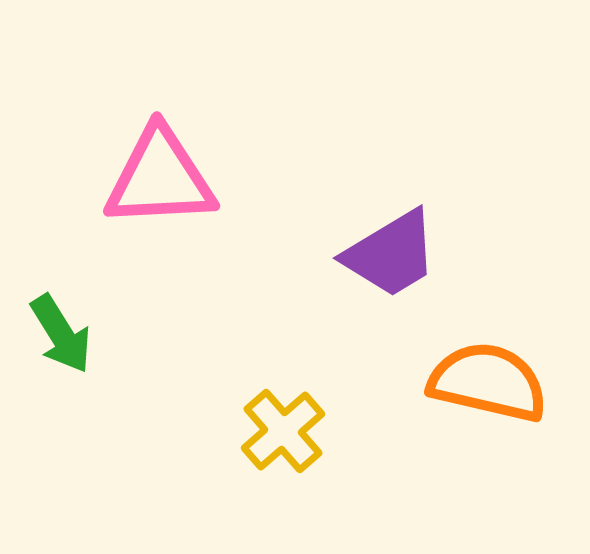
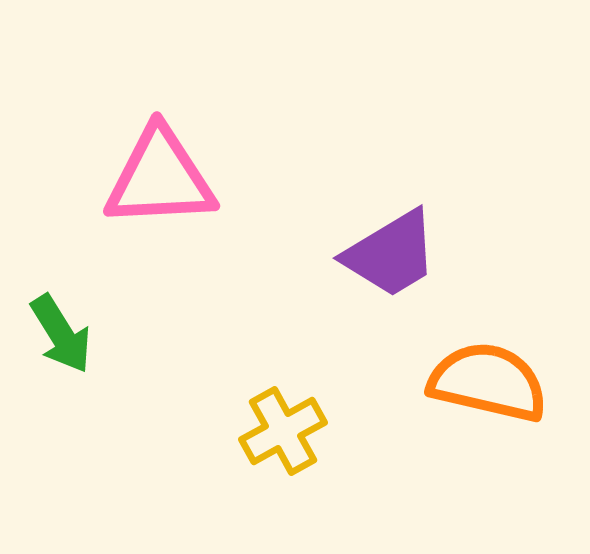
yellow cross: rotated 12 degrees clockwise
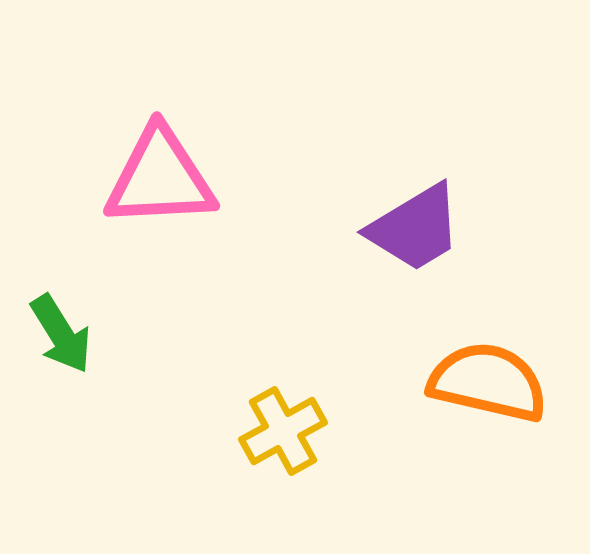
purple trapezoid: moved 24 px right, 26 px up
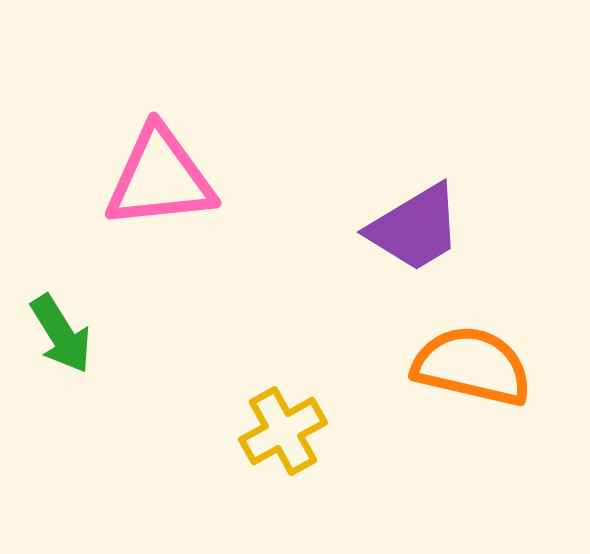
pink triangle: rotated 3 degrees counterclockwise
orange semicircle: moved 16 px left, 16 px up
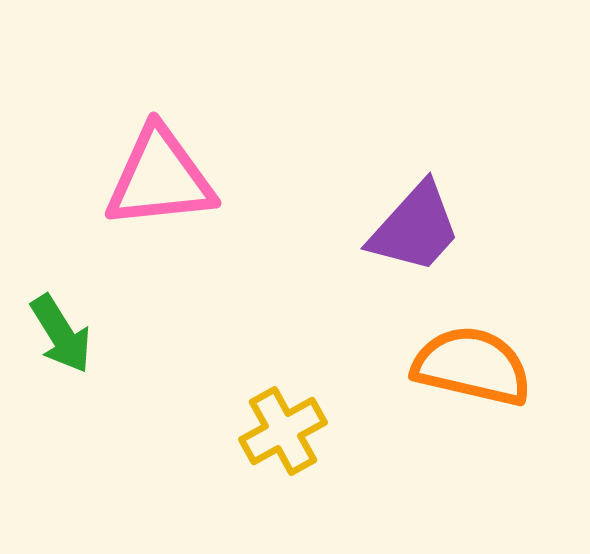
purple trapezoid: rotated 17 degrees counterclockwise
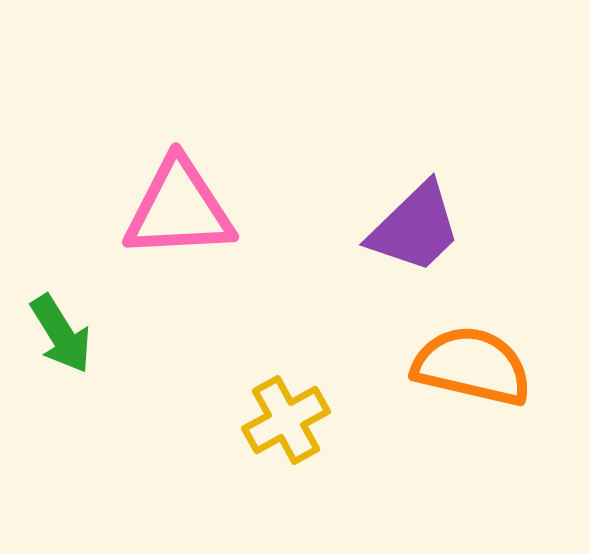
pink triangle: moved 19 px right, 31 px down; rotated 3 degrees clockwise
purple trapezoid: rotated 4 degrees clockwise
yellow cross: moved 3 px right, 11 px up
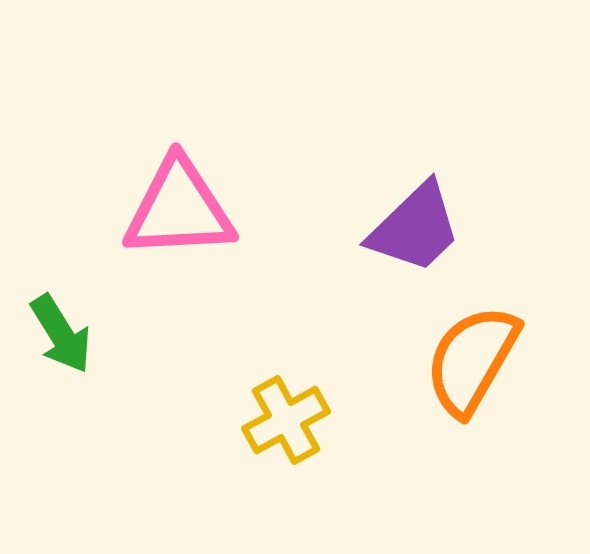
orange semicircle: moved 6 px up; rotated 73 degrees counterclockwise
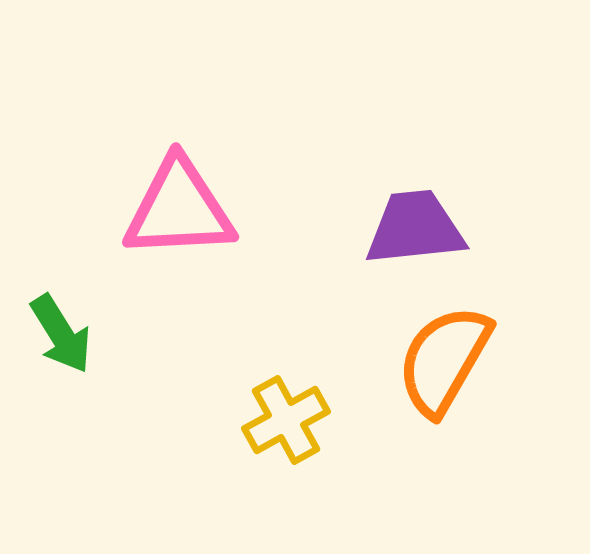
purple trapezoid: rotated 142 degrees counterclockwise
orange semicircle: moved 28 px left
